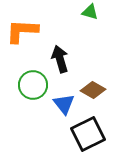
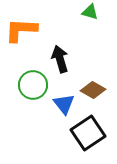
orange L-shape: moved 1 px left, 1 px up
black square: moved 1 px up; rotated 8 degrees counterclockwise
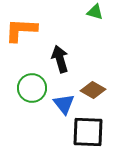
green triangle: moved 5 px right
green circle: moved 1 px left, 3 px down
black square: moved 1 px up; rotated 36 degrees clockwise
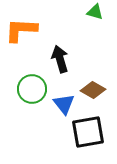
green circle: moved 1 px down
black square: rotated 12 degrees counterclockwise
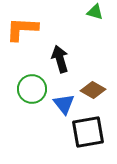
orange L-shape: moved 1 px right, 1 px up
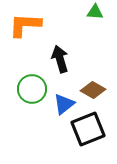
green triangle: rotated 12 degrees counterclockwise
orange L-shape: moved 3 px right, 4 px up
blue triangle: rotated 30 degrees clockwise
black square: moved 3 px up; rotated 12 degrees counterclockwise
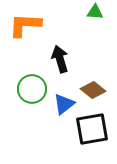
brown diamond: rotated 10 degrees clockwise
black square: moved 4 px right; rotated 12 degrees clockwise
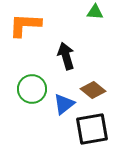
black arrow: moved 6 px right, 3 px up
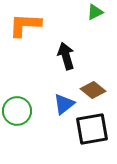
green triangle: rotated 30 degrees counterclockwise
green circle: moved 15 px left, 22 px down
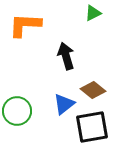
green triangle: moved 2 px left, 1 px down
black square: moved 2 px up
